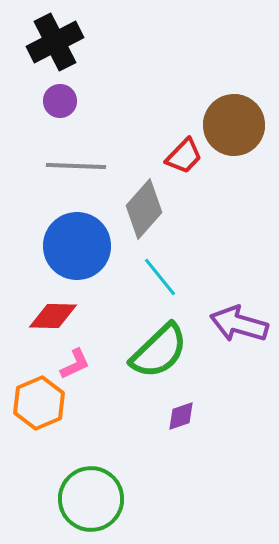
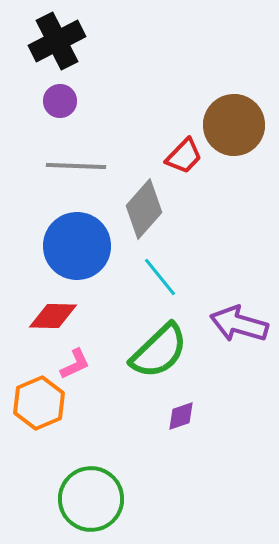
black cross: moved 2 px right, 1 px up
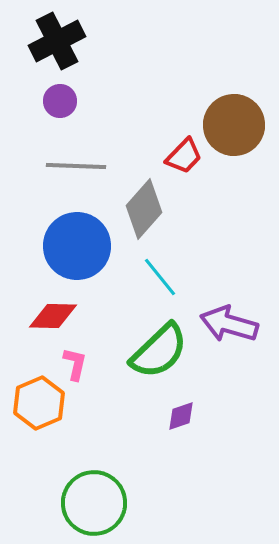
purple arrow: moved 10 px left
pink L-shape: rotated 52 degrees counterclockwise
green circle: moved 3 px right, 4 px down
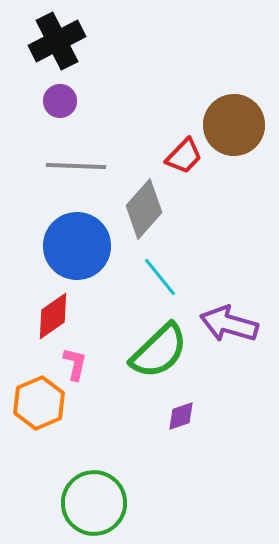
red diamond: rotated 36 degrees counterclockwise
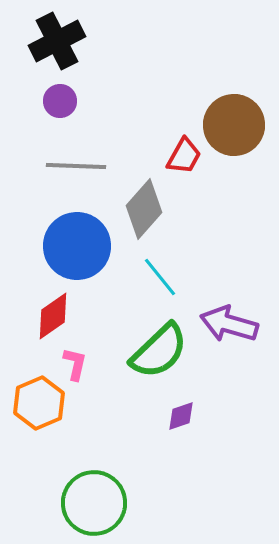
red trapezoid: rotated 15 degrees counterclockwise
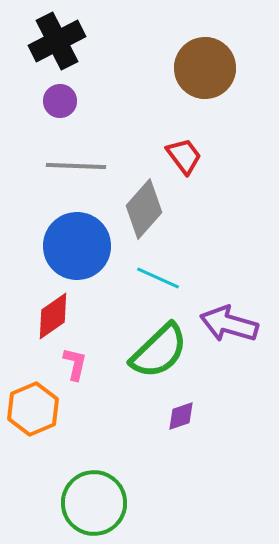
brown circle: moved 29 px left, 57 px up
red trapezoid: rotated 66 degrees counterclockwise
cyan line: moved 2 px left, 1 px down; rotated 27 degrees counterclockwise
orange hexagon: moved 6 px left, 6 px down
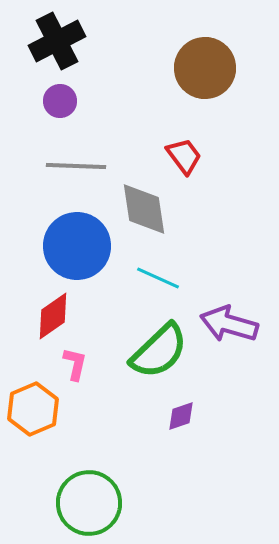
gray diamond: rotated 50 degrees counterclockwise
green circle: moved 5 px left
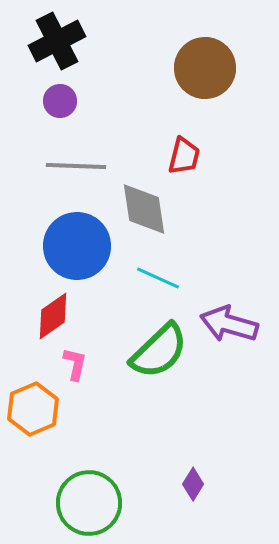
red trapezoid: rotated 51 degrees clockwise
purple diamond: moved 12 px right, 68 px down; rotated 40 degrees counterclockwise
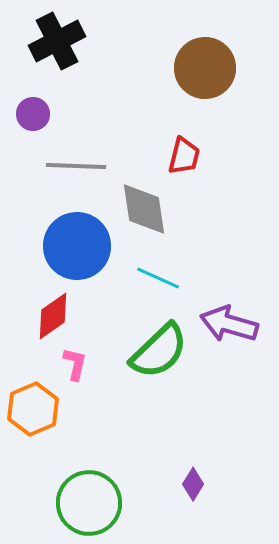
purple circle: moved 27 px left, 13 px down
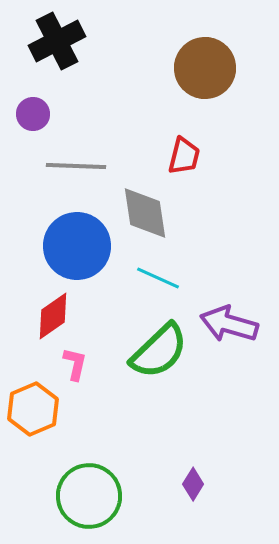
gray diamond: moved 1 px right, 4 px down
green circle: moved 7 px up
